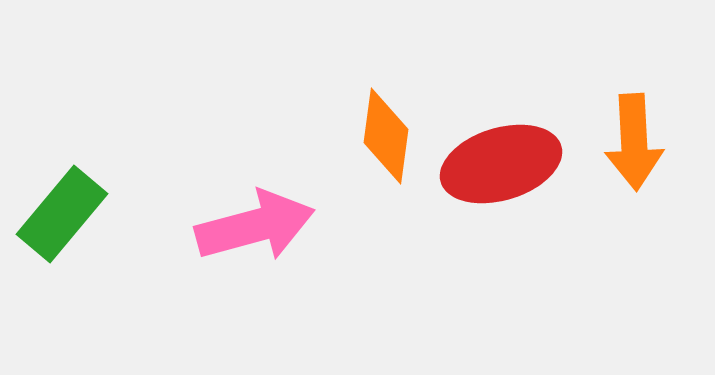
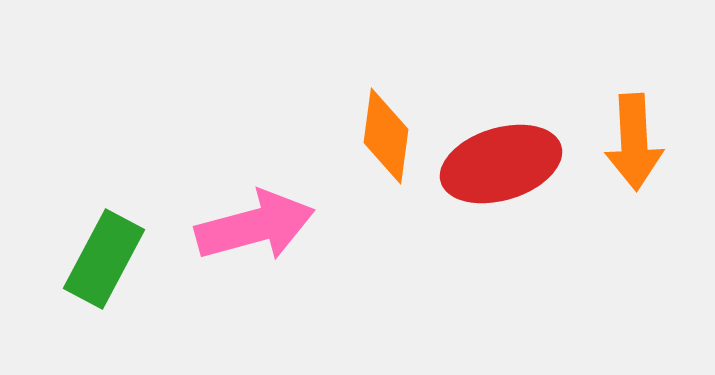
green rectangle: moved 42 px right, 45 px down; rotated 12 degrees counterclockwise
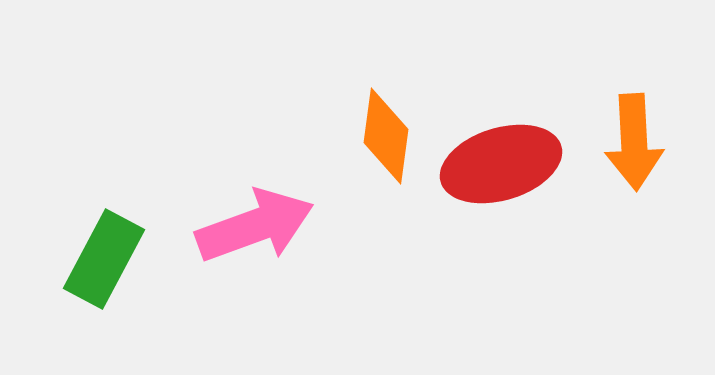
pink arrow: rotated 5 degrees counterclockwise
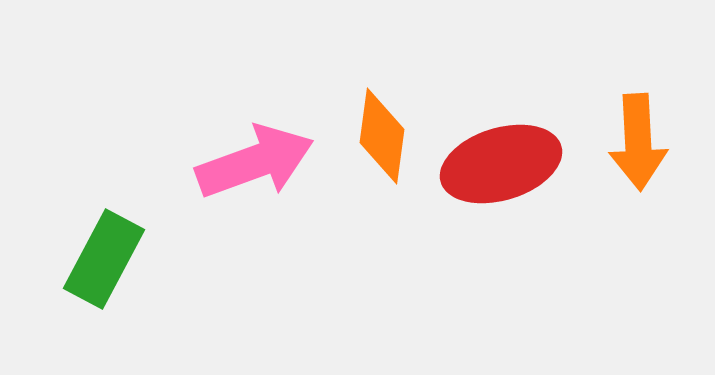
orange diamond: moved 4 px left
orange arrow: moved 4 px right
pink arrow: moved 64 px up
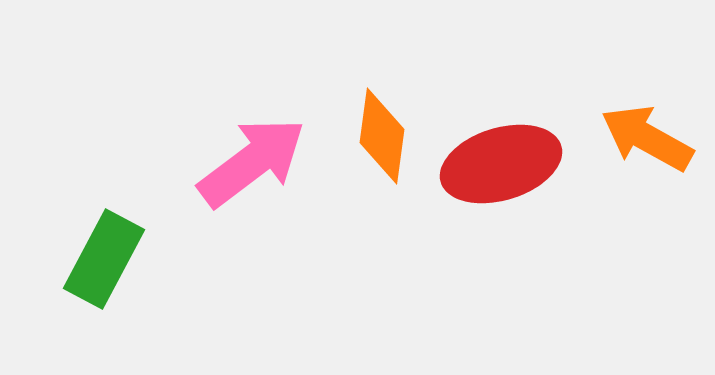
orange arrow: moved 9 px right, 4 px up; rotated 122 degrees clockwise
pink arrow: moved 3 px left; rotated 17 degrees counterclockwise
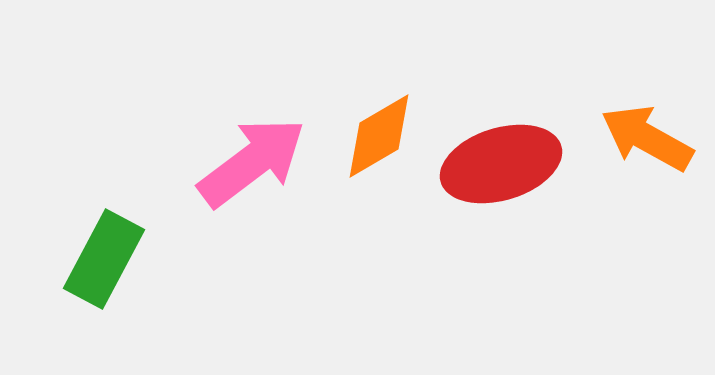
orange diamond: moved 3 px left; rotated 52 degrees clockwise
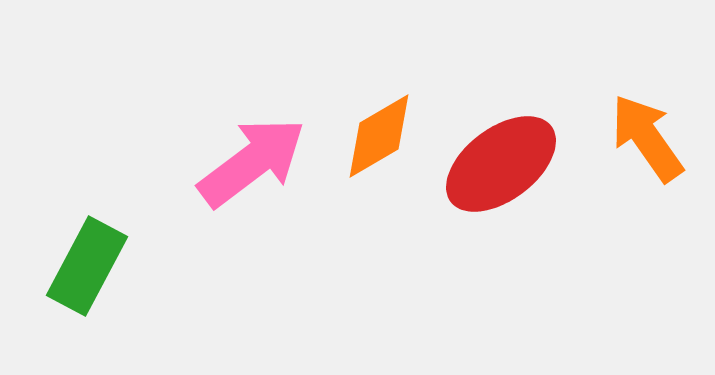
orange arrow: rotated 26 degrees clockwise
red ellipse: rotated 20 degrees counterclockwise
green rectangle: moved 17 px left, 7 px down
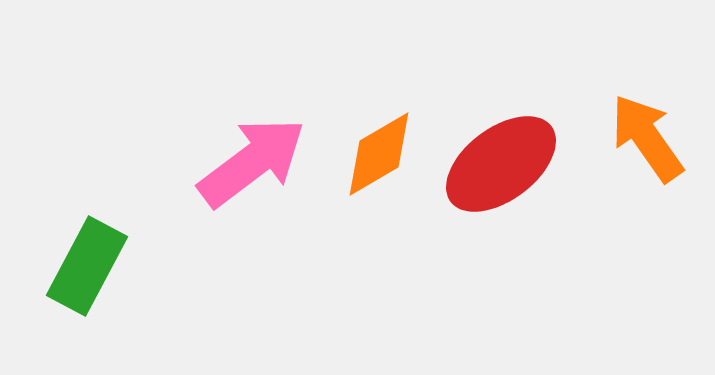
orange diamond: moved 18 px down
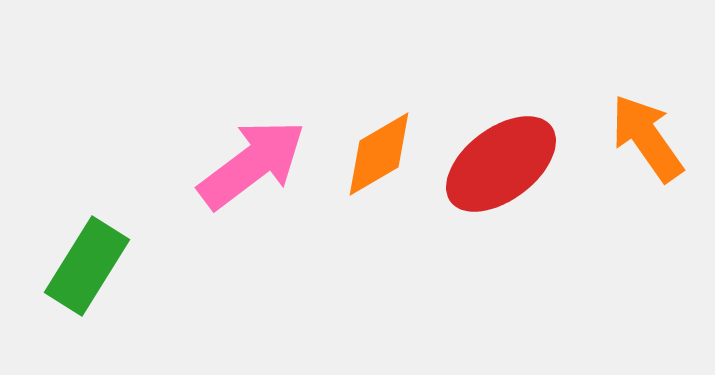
pink arrow: moved 2 px down
green rectangle: rotated 4 degrees clockwise
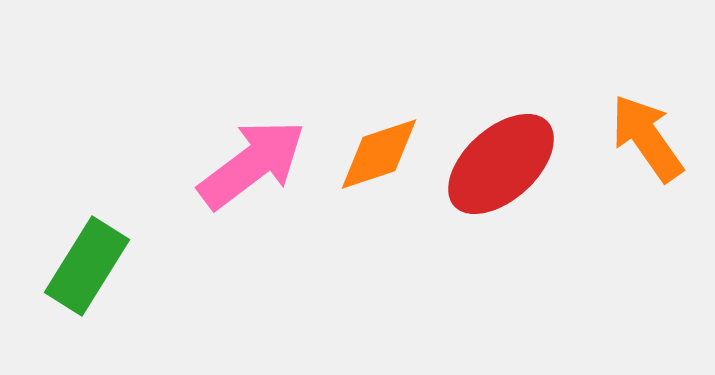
orange diamond: rotated 12 degrees clockwise
red ellipse: rotated 5 degrees counterclockwise
